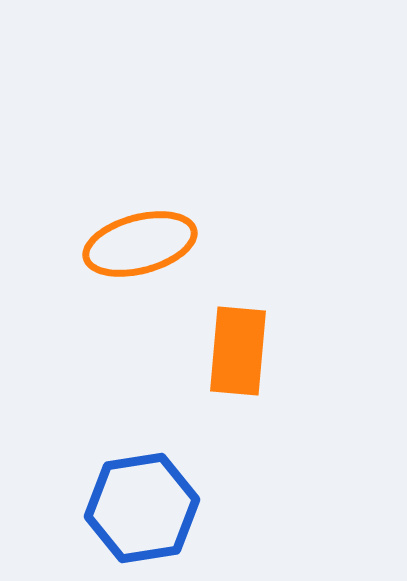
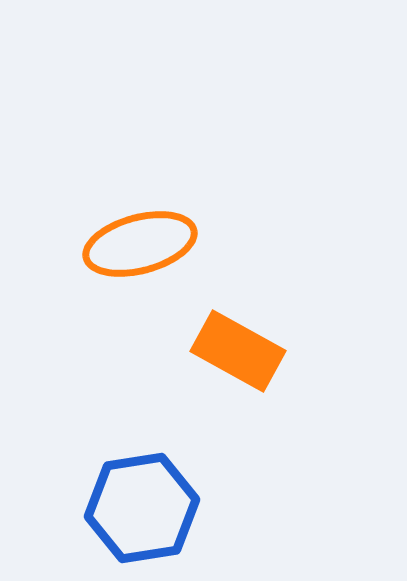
orange rectangle: rotated 66 degrees counterclockwise
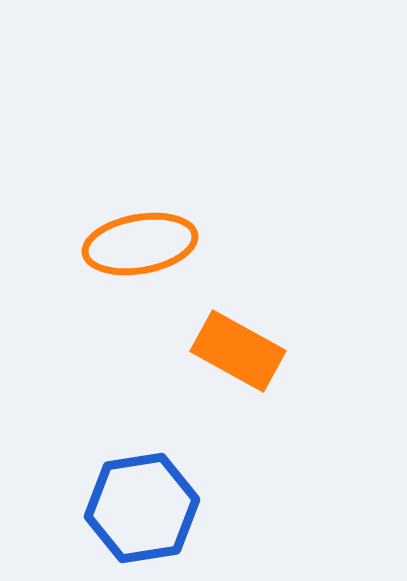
orange ellipse: rotated 5 degrees clockwise
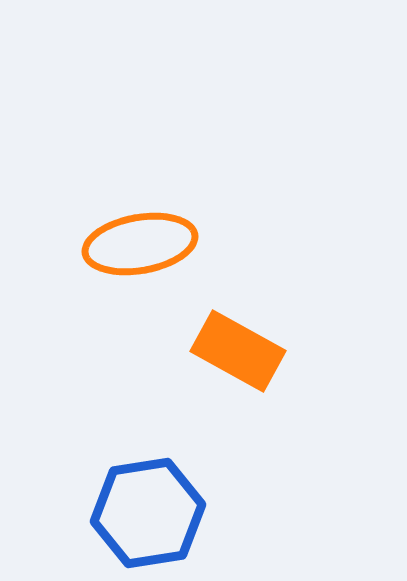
blue hexagon: moved 6 px right, 5 px down
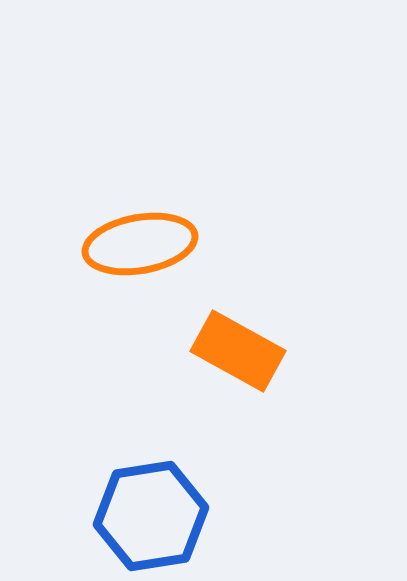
blue hexagon: moved 3 px right, 3 px down
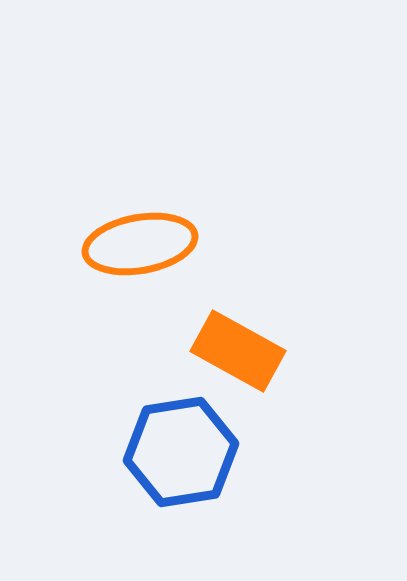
blue hexagon: moved 30 px right, 64 px up
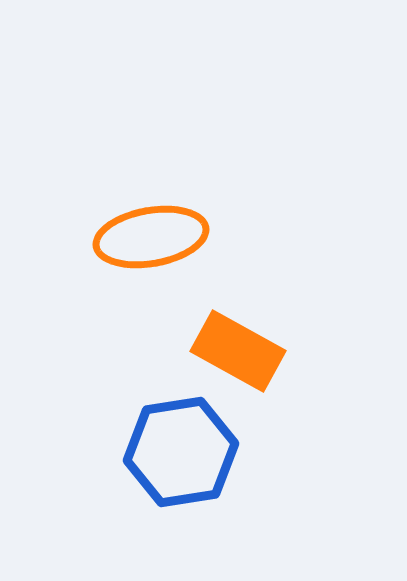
orange ellipse: moved 11 px right, 7 px up
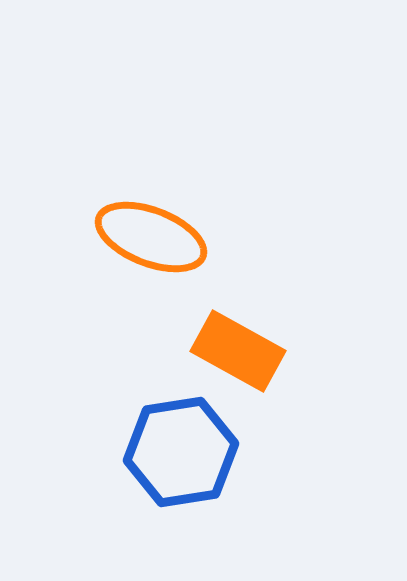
orange ellipse: rotated 31 degrees clockwise
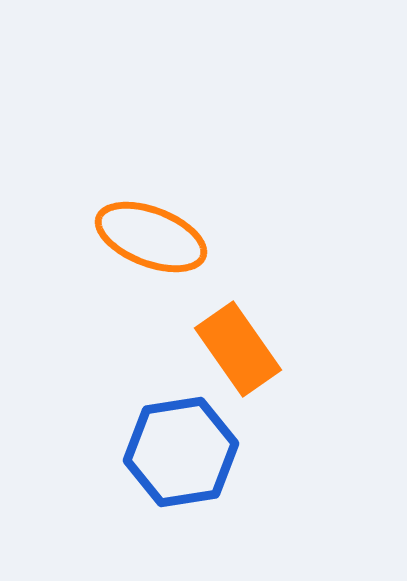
orange rectangle: moved 2 px up; rotated 26 degrees clockwise
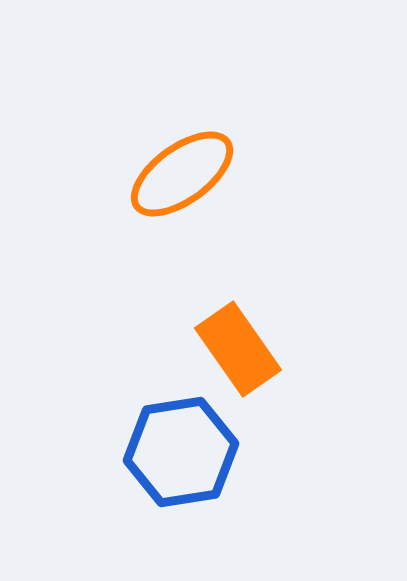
orange ellipse: moved 31 px right, 63 px up; rotated 57 degrees counterclockwise
